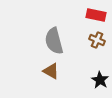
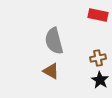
red rectangle: moved 2 px right
brown cross: moved 1 px right, 18 px down; rotated 35 degrees counterclockwise
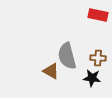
gray semicircle: moved 13 px right, 15 px down
brown cross: rotated 14 degrees clockwise
black star: moved 8 px left, 2 px up; rotated 24 degrees counterclockwise
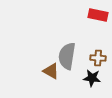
gray semicircle: rotated 24 degrees clockwise
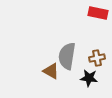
red rectangle: moved 2 px up
brown cross: moved 1 px left; rotated 14 degrees counterclockwise
black star: moved 3 px left
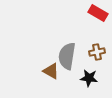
red rectangle: rotated 18 degrees clockwise
brown cross: moved 6 px up
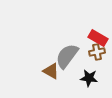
red rectangle: moved 25 px down
gray semicircle: rotated 28 degrees clockwise
